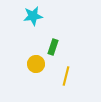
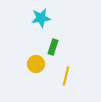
cyan star: moved 8 px right, 2 px down
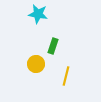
cyan star: moved 3 px left, 4 px up; rotated 18 degrees clockwise
green rectangle: moved 1 px up
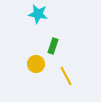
yellow line: rotated 42 degrees counterclockwise
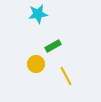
cyan star: rotated 18 degrees counterclockwise
green rectangle: rotated 42 degrees clockwise
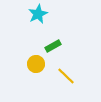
cyan star: rotated 18 degrees counterclockwise
yellow line: rotated 18 degrees counterclockwise
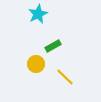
yellow line: moved 1 px left, 1 px down
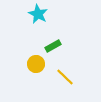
cyan star: rotated 18 degrees counterclockwise
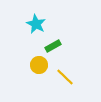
cyan star: moved 2 px left, 10 px down
yellow circle: moved 3 px right, 1 px down
